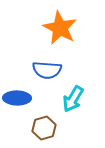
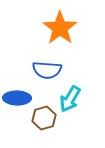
orange star: rotated 8 degrees clockwise
cyan arrow: moved 3 px left
brown hexagon: moved 10 px up
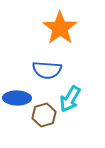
brown hexagon: moved 3 px up
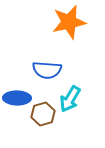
orange star: moved 9 px right, 6 px up; rotated 24 degrees clockwise
brown hexagon: moved 1 px left, 1 px up
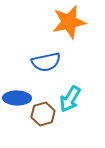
blue semicircle: moved 1 px left, 8 px up; rotated 16 degrees counterclockwise
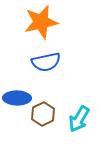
orange star: moved 28 px left
cyan arrow: moved 9 px right, 20 px down
brown hexagon: rotated 10 degrees counterclockwise
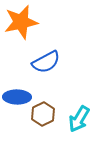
orange star: moved 20 px left
blue semicircle: rotated 16 degrees counterclockwise
blue ellipse: moved 1 px up
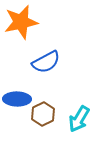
blue ellipse: moved 2 px down
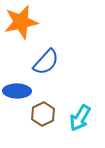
blue semicircle: rotated 20 degrees counterclockwise
blue ellipse: moved 8 px up
cyan arrow: moved 1 px right, 1 px up
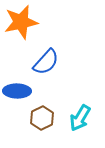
brown hexagon: moved 1 px left, 4 px down
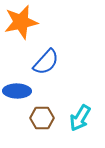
brown hexagon: rotated 25 degrees clockwise
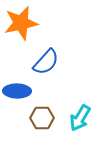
orange star: moved 1 px down
